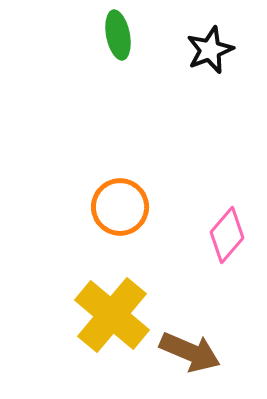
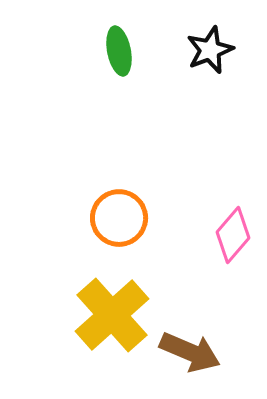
green ellipse: moved 1 px right, 16 px down
orange circle: moved 1 px left, 11 px down
pink diamond: moved 6 px right
yellow cross: rotated 8 degrees clockwise
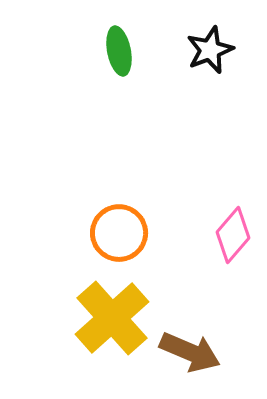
orange circle: moved 15 px down
yellow cross: moved 3 px down
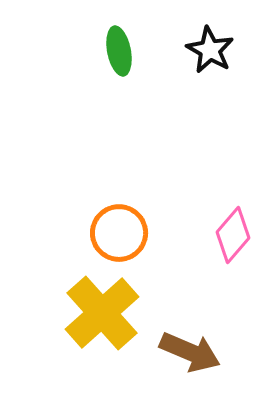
black star: rotated 21 degrees counterclockwise
yellow cross: moved 10 px left, 5 px up
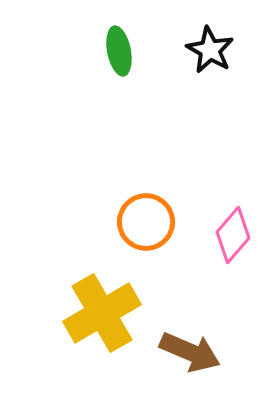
orange circle: moved 27 px right, 11 px up
yellow cross: rotated 12 degrees clockwise
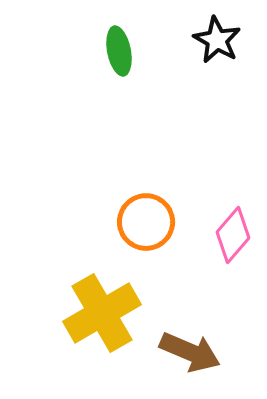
black star: moved 7 px right, 10 px up
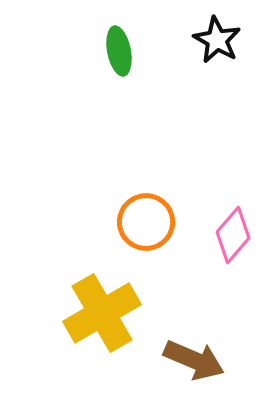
brown arrow: moved 4 px right, 8 px down
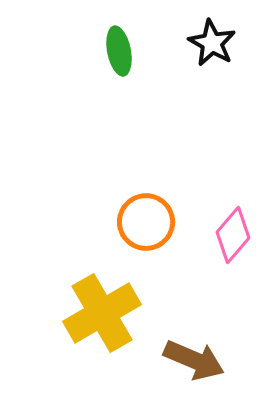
black star: moved 5 px left, 3 px down
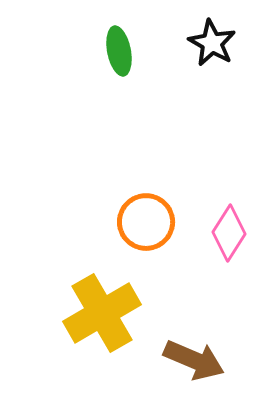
pink diamond: moved 4 px left, 2 px up; rotated 8 degrees counterclockwise
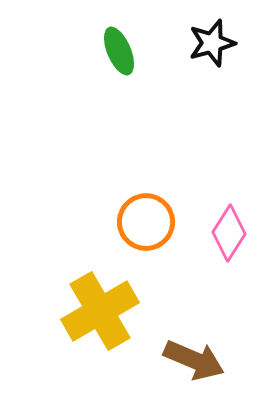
black star: rotated 27 degrees clockwise
green ellipse: rotated 12 degrees counterclockwise
yellow cross: moved 2 px left, 2 px up
